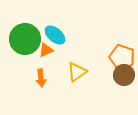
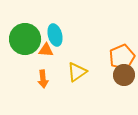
cyan ellipse: rotated 35 degrees clockwise
orange triangle: rotated 28 degrees clockwise
orange pentagon: rotated 30 degrees clockwise
orange arrow: moved 2 px right, 1 px down
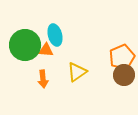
green circle: moved 6 px down
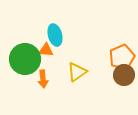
green circle: moved 14 px down
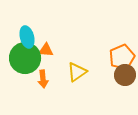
cyan ellipse: moved 28 px left, 2 px down
green circle: moved 1 px up
brown circle: moved 1 px right
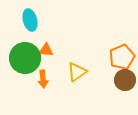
cyan ellipse: moved 3 px right, 17 px up
brown circle: moved 5 px down
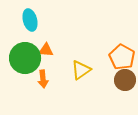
orange pentagon: rotated 20 degrees counterclockwise
yellow triangle: moved 4 px right, 2 px up
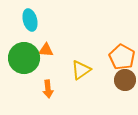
green circle: moved 1 px left
orange arrow: moved 5 px right, 10 px down
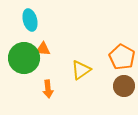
orange triangle: moved 3 px left, 1 px up
brown circle: moved 1 px left, 6 px down
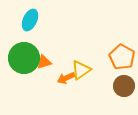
cyan ellipse: rotated 40 degrees clockwise
orange triangle: moved 1 px right, 13 px down; rotated 21 degrees counterclockwise
orange arrow: moved 18 px right, 11 px up; rotated 72 degrees clockwise
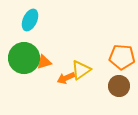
orange pentagon: rotated 25 degrees counterclockwise
brown circle: moved 5 px left
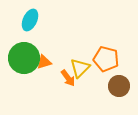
orange pentagon: moved 16 px left, 2 px down; rotated 10 degrees clockwise
yellow triangle: moved 1 px left, 2 px up; rotated 10 degrees counterclockwise
orange arrow: moved 2 px right; rotated 102 degrees counterclockwise
